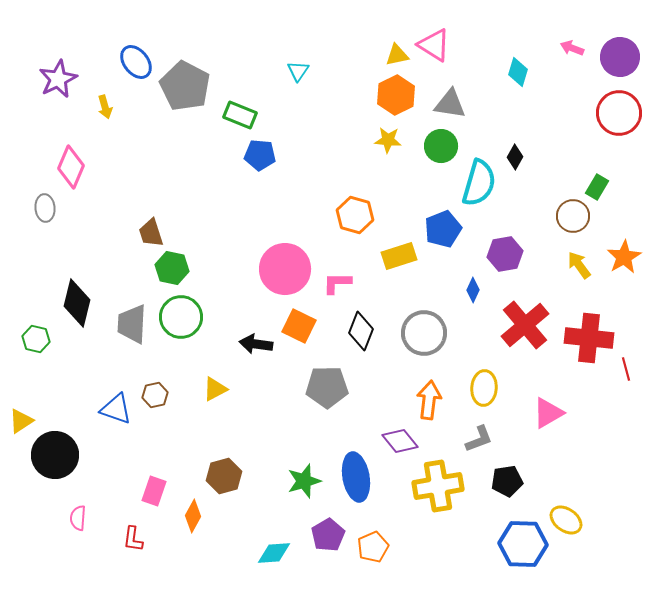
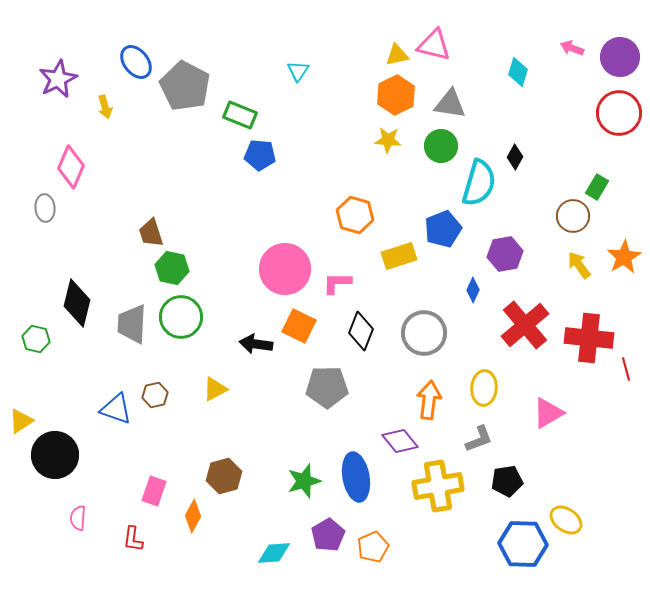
pink triangle at (434, 45): rotated 18 degrees counterclockwise
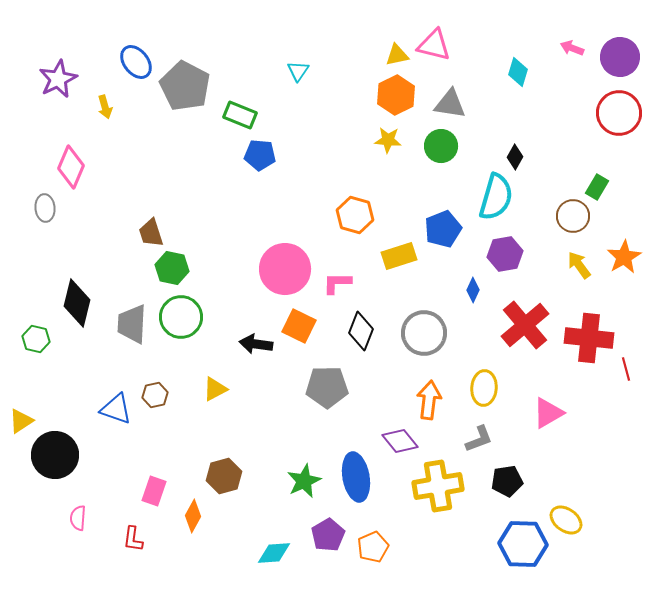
cyan semicircle at (479, 183): moved 17 px right, 14 px down
green star at (304, 481): rotated 8 degrees counterclockwise
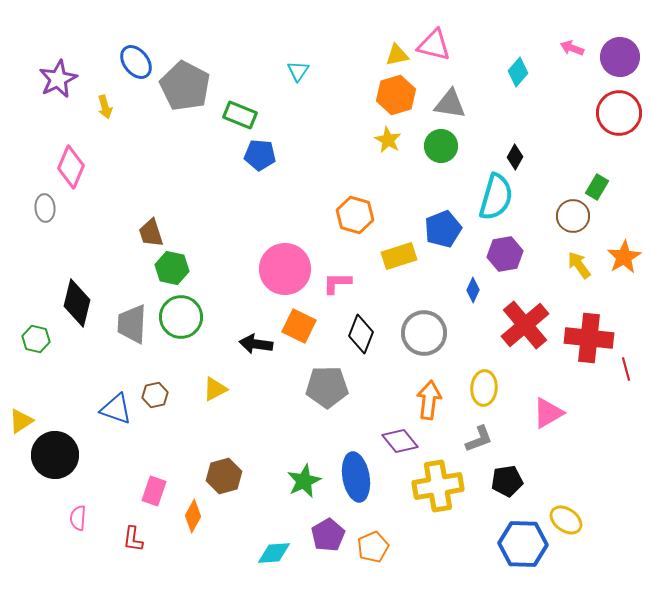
cyan diamond at (518, 72): rotated 24 degrees clockwise
orange hexagon at (396, 95): rotated 9 degrees clockwise
yellow star at (388, 140): rotated 24 degrees clockwise
black diamond at (361, 331): moved 3 px down
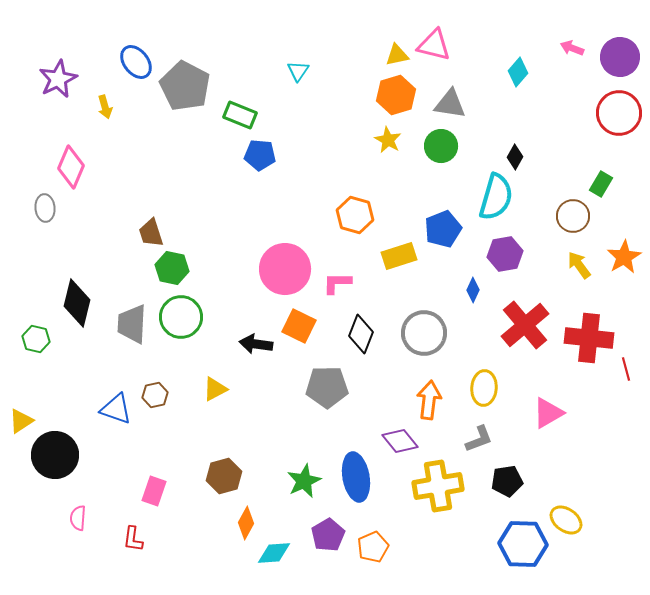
green rectangle at (597, 187): moved 4 px right, 3 px up
orange diamond at (193, 516): moved 53 px right, 7 px down
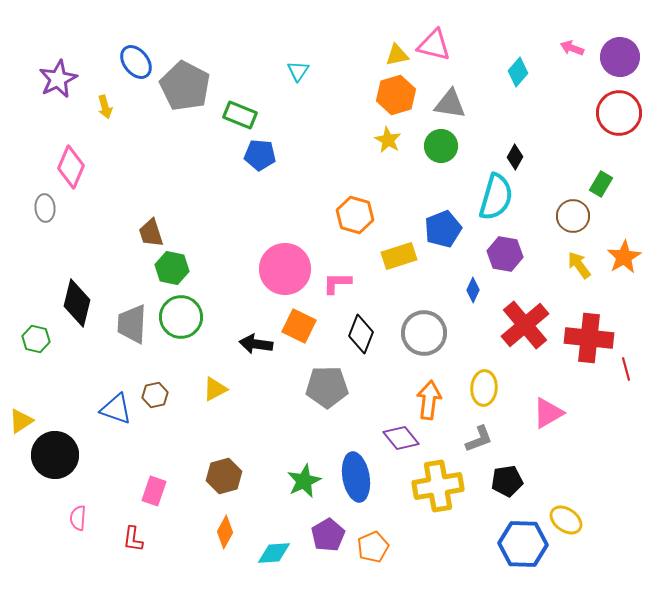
purple hexagon at (505, 254): rotated 20 degrees clockwise
purple diamond at (400, 441): moved 1 px right, 3 px up
orange diamond at (246, 523): moved 21 px left, 9 px down
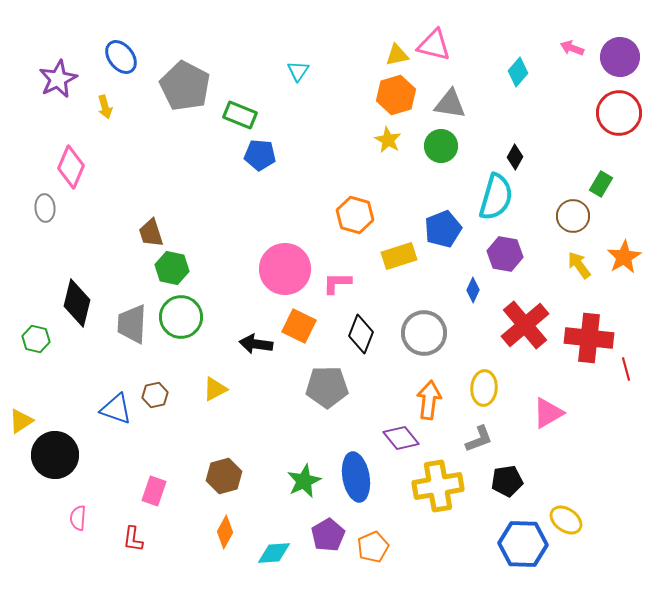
blue ellipse at (136, 62): moved 15 px left, 5 px up
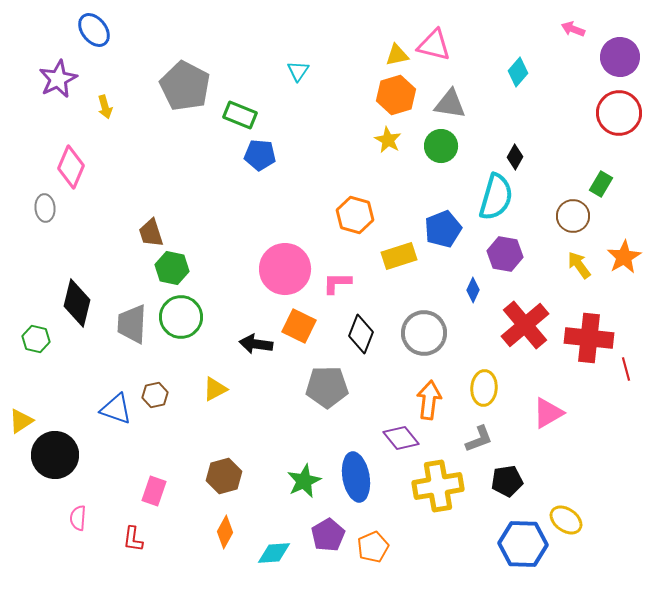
pink arrow at (572, 48): moved 1 px right, 19 px up
blue ellipse at (121, 57): moved 27 px left, 27 px up
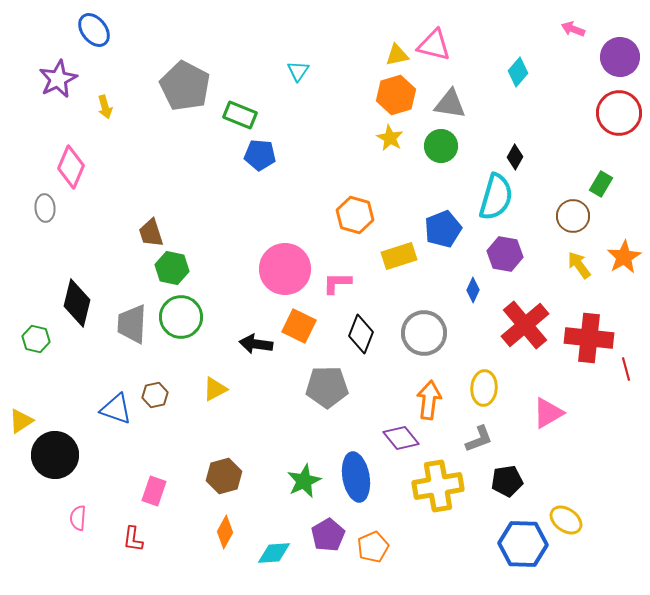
yellow star at (388, 140): moved 2 px right, 2 px up
